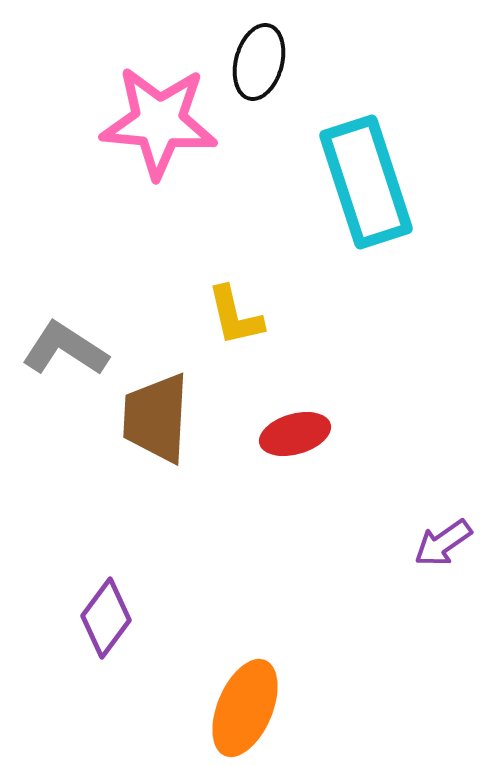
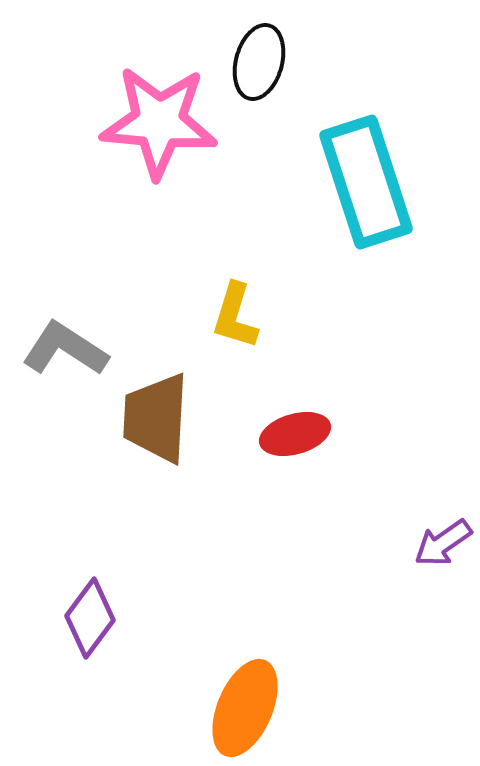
yellow L-shape: rotated 30 degrees clockwise
purple diamond: moved 16 px left
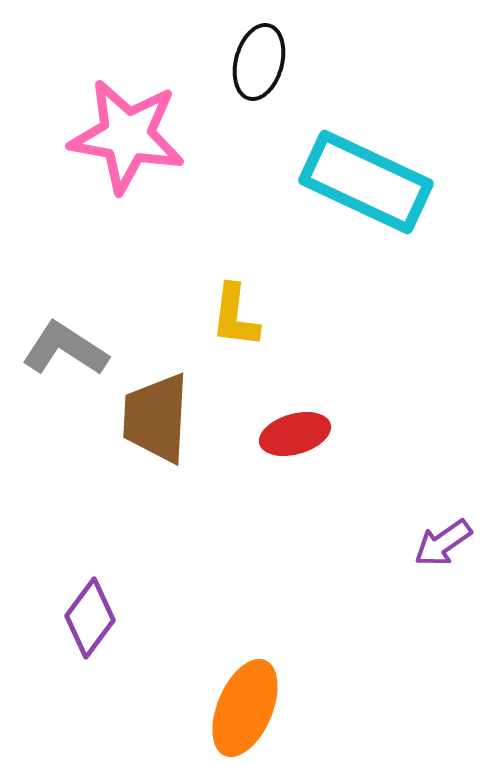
pink star: moved 32 px left, 14 px down; rotated 5 degrees clockwise
cyan rectangle: rotated 47 degrees counterclockwise
yellow L-shape: rotated 10 degrees counterclockwise
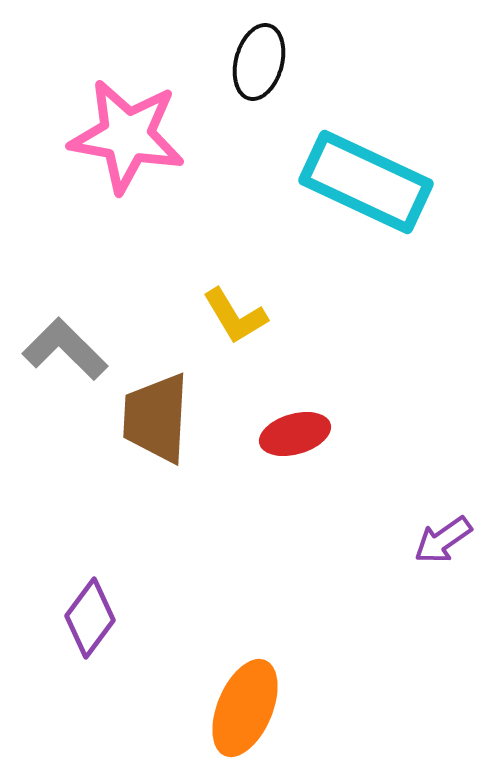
yellow L-shape: rotated 38 degrees counterclockwise
gray L-shape: rotated 12 degrees clockwise
purple arrow: moved 3 px up
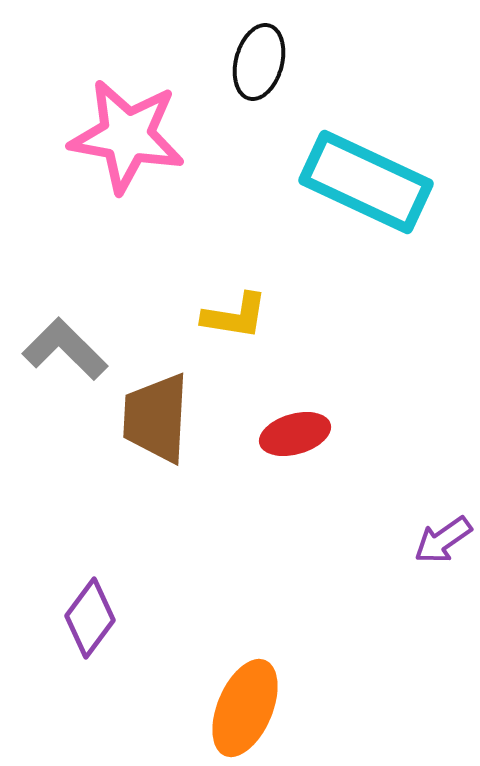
yellow L-shape: rotated 50 degrees counterclockwise
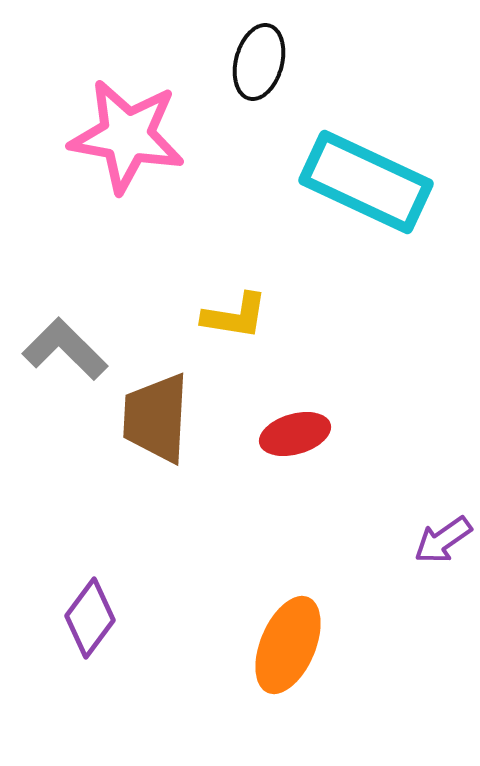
orange ellipse: moved 43 px right, 63 px up
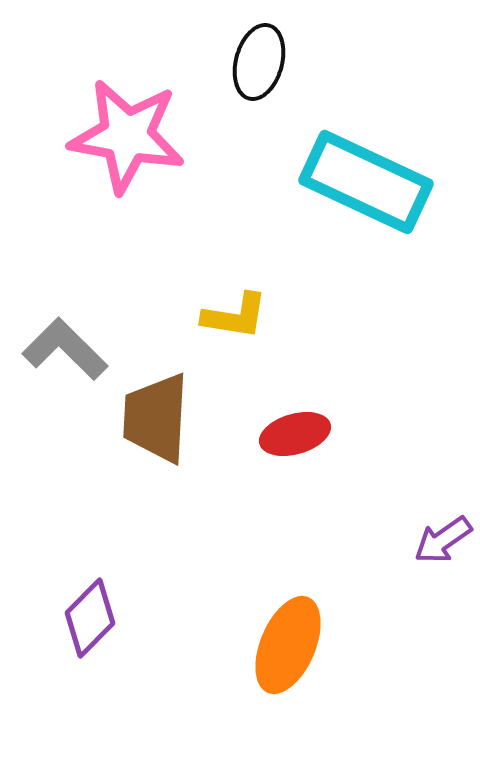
purple diamond: rotated 8 degrees clockwise
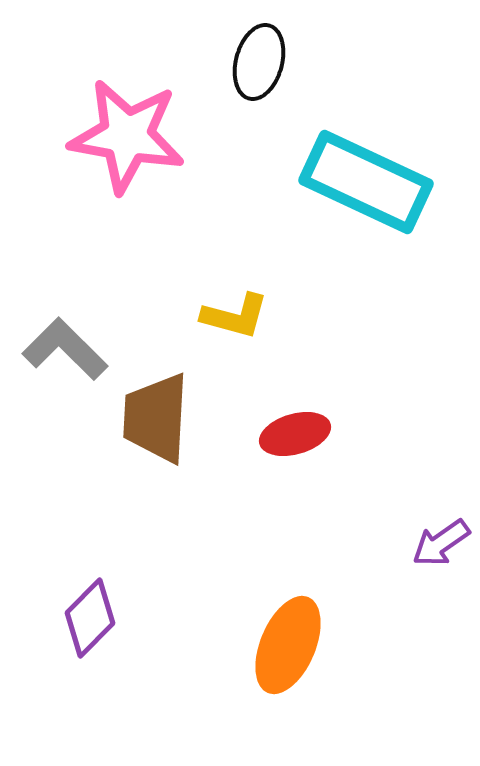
yellow L-shape: rotated 6 degrees clockwise
purple arrow: moved 2 px left, 3 px down
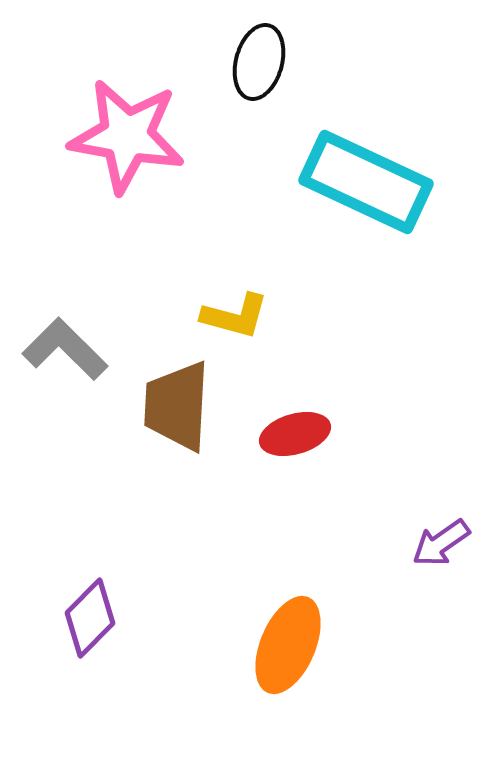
brown trapezoid: moved 21 px right, 12 px up
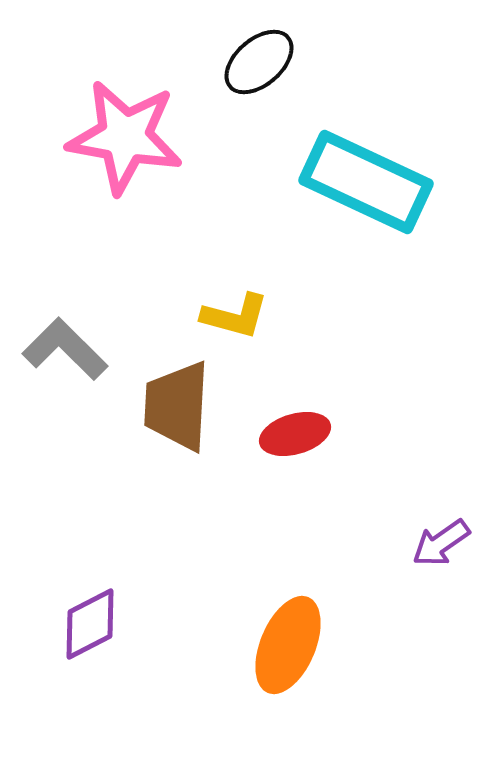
black ellipse: rotated 34 degrees clockwise
pink star: moved 2 px left, 1 px down
purple diamond: moved 6 px down; rotated 18 degrees clockwise
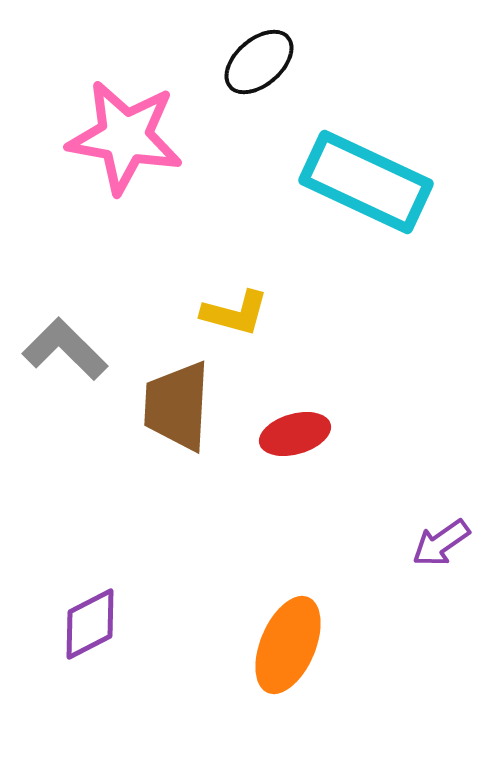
yellow L-shape: moved 3 px up
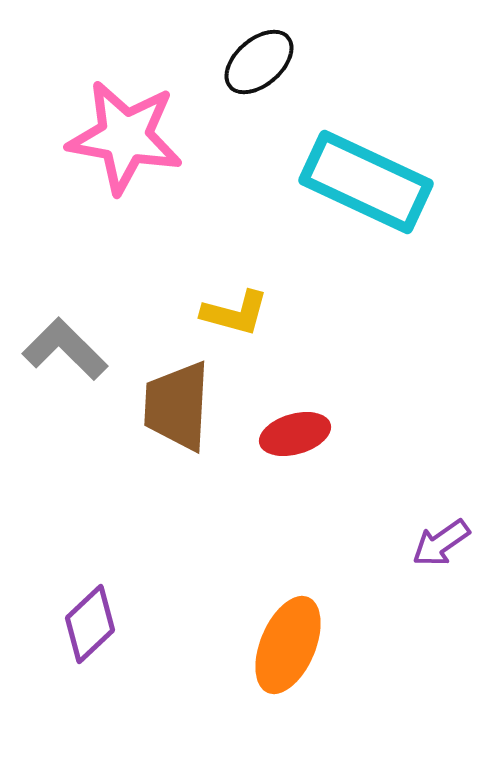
purple diamond: rotated 16 degrees counterclockwise
